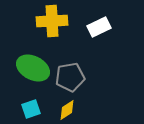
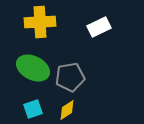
yellow cross: moved 12 px left, 1 px down
cyan square: moved 2 px right
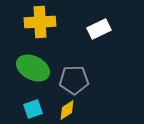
white rectangle: moved 2 px down
gray pentagon: moved 4 px right, 3 px down; rotated 8 degrees clockwise
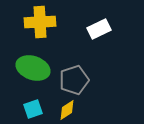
green ellipse: rotated 8 degrees counterclockwise
gray pentagon: rotated 16 degrees counterclockwise
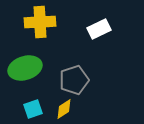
green ellipse: moved 8 px left; rotated 36 degrees counterclockwise
yellow diamond: moved 3 px left, 1 px up
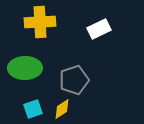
green ellipse: rotated 16 degrees clockwise
yellow diamond: moved 2 px left
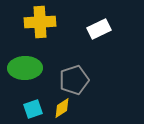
yellow diamond: moved 1 px up
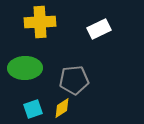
gray pentagon: rotated 12 degrees clockwise
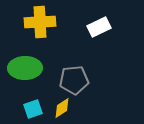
white rectangle: moved 2 px up
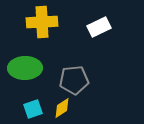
yellow cross: moved 2 px right
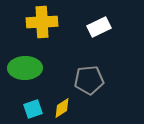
gray pentagon: moved 15 px right
